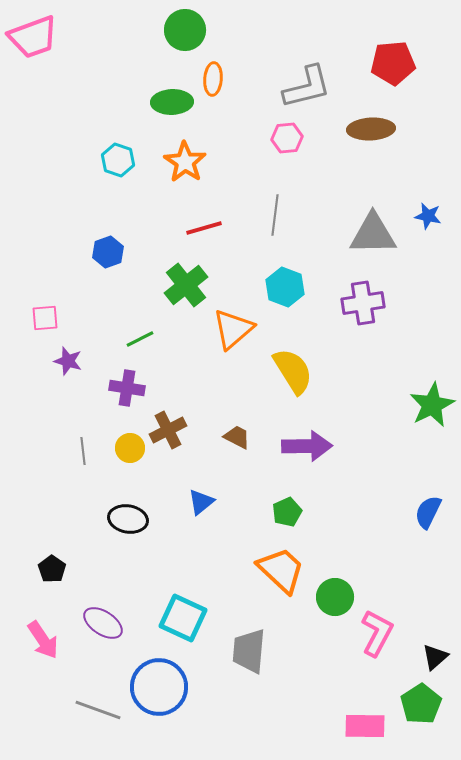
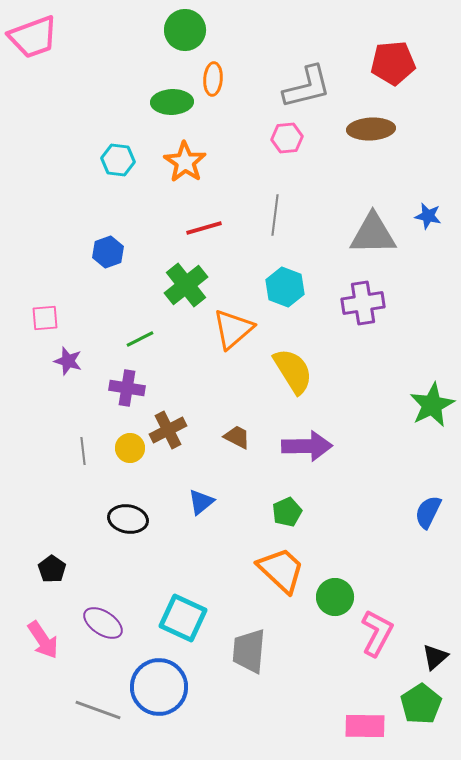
cyan hexagon at (118, 160): rotated 12 degrees counterclockwise
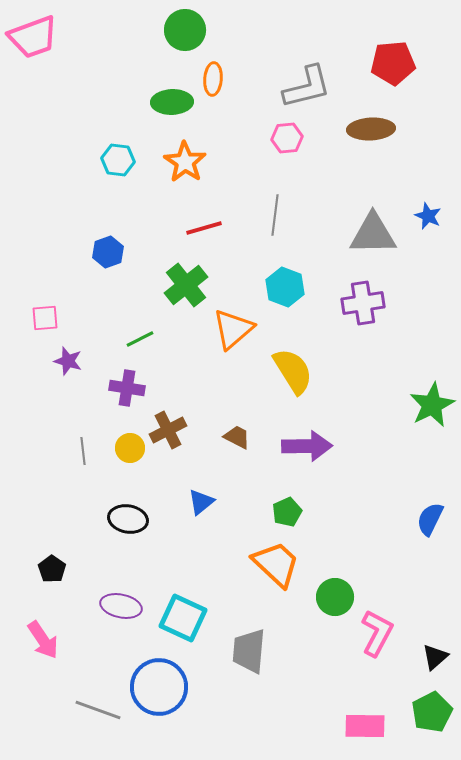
blue star at (428, 216): rotated 12 degrees clockwise
blue semicircle at (428, 512): moved 2 px right, 7 px down
orange trapezoid at (281, 570): moved 5 px left, 6 px up
purple ellipse at (103, 623): moved 18 px right, 17 px up; rotated 21 degrees counterclockwise
green pentagon at (421, 704): moved 11 px right, 8 px down; rotated 6 degrees clockwise
